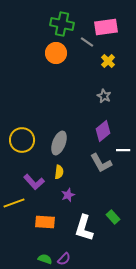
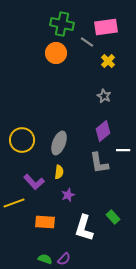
gray L-shape: moved 2 px left; rotated 20 degrees clockwise
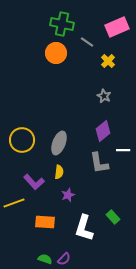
pink rectangle: moved 11 px right; rotated 15 degrees counterclockwise
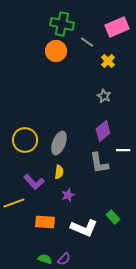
orange circle: moved 2 px up
yellow circle: moved 3 px right
white L-shape: rotated 84 degrees counterclockwise
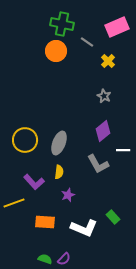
gray L-shape: moved 1 px left, 1 px down; rotated 20 degrees counterclockwise
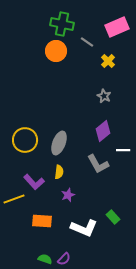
yellow line: moved 4 px up
orange rectangle: moved 3 px left, 1 px up
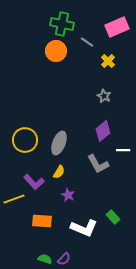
yellow semicircle: rotated 24 degrees clockwise
purple star: rotated 24 degrees counterclockwise
